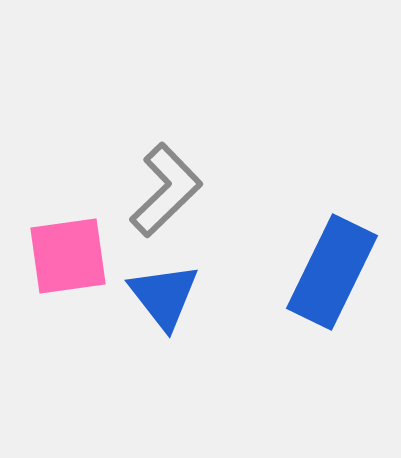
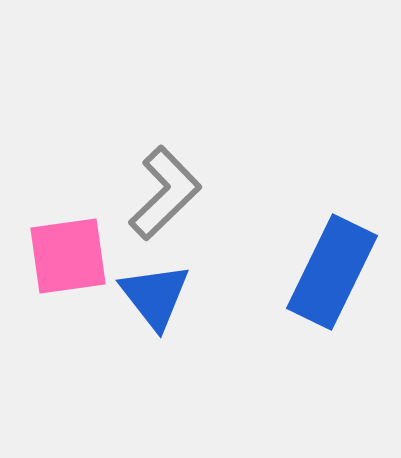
gray L-shape: moved 1 px left, 3 px down
blue triangle: moved 9 px left
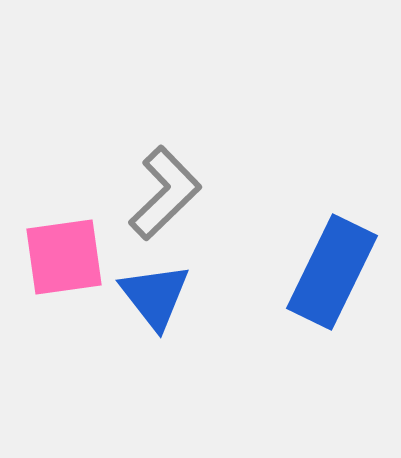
pink square: moved 4 px left, 1 px down
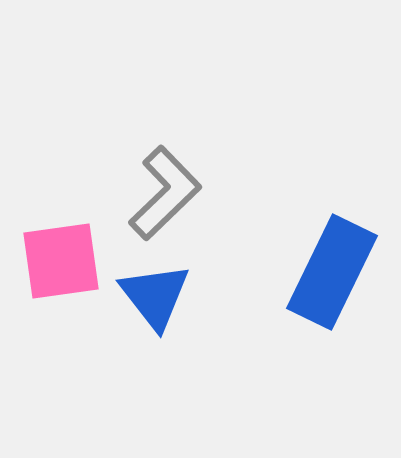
pink square: moved 3 px left, 4 px down
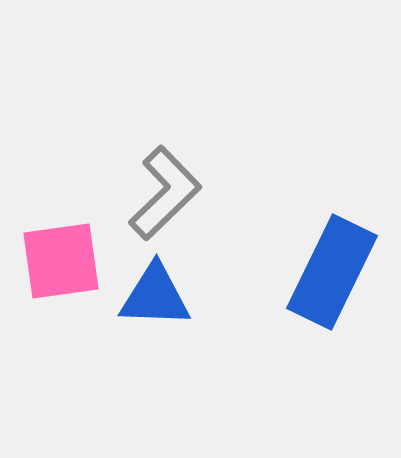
blue triangle: rotated 50 degrees counterclockwise
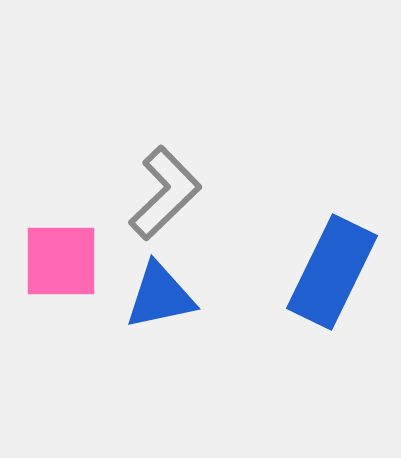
pink square: rotated 8 degrees clockwise
blue triangle: moved 5 px right; rotated 14 degrees counterclockwise
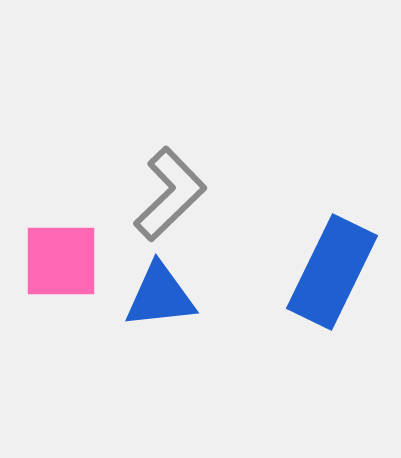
gray L-shape: moved 5 px right, 1 px down
blue triangle: rotated 6 degrees clockwise
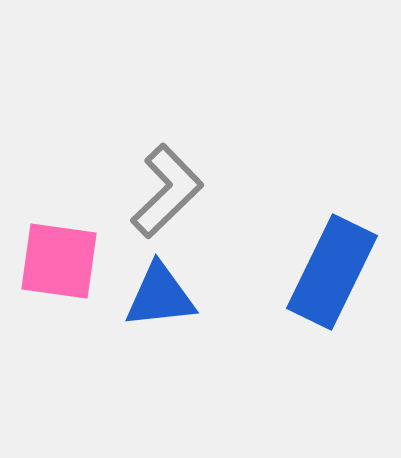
gray L-shape: moved 3 px left, 3 px up
pink square: moved 2 px left; rotated 8 degrees clockwise
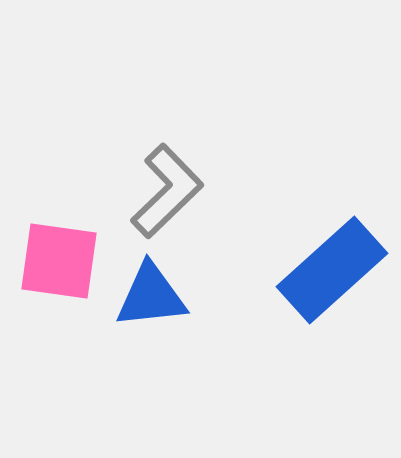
blue rectangle: moved 2 px up; rotated 22 degrees clockwise
blue triangle: moved 9 px left
